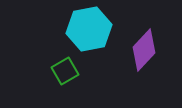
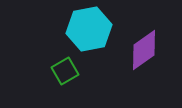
purple diamond: rotated 12 degrees clockwise
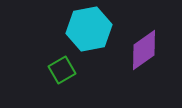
green square: moved 3 px left, 1 px up
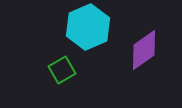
cyan hexagon: moved 1 px left, 2 px up; rotated 12 degrees counterclockwise
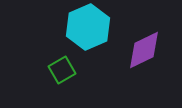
purple diamond: rotated 9 degrees clockwise
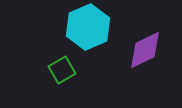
purple diamond: moved 1 px right
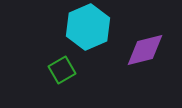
purple diamond: rotated 12 degrees clockwise
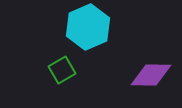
purple diamond: moved 6 px right, 25 px down; rotated 15 degrees clockwise
